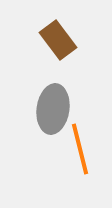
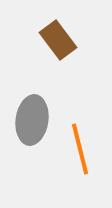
gray ellipse: moved 21 px left, 11 px down
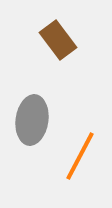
orange line: moved 7 px down; rotated 42 degrees clockwise
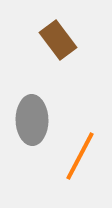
gray ellipse: rotated 9 degrees counterclockwise
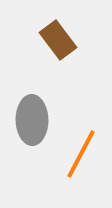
orange line: moved 1 px right, 2 px up
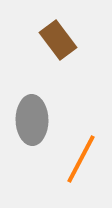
orange line: moved 5 px down
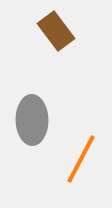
brown rectangle: moved 2 px left, 9 px up
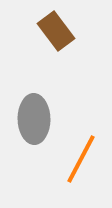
gray ellipse: moved 2 px right, 1 px up
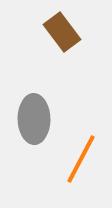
brown rectangle: moved 6 px right, 1 px down
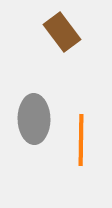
orange line: moved 19 px up; rotated 27 degrees counterclockwise
